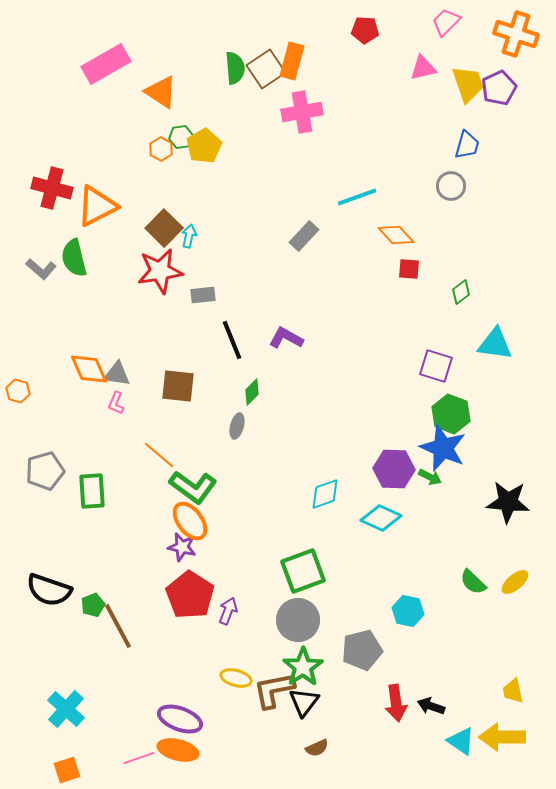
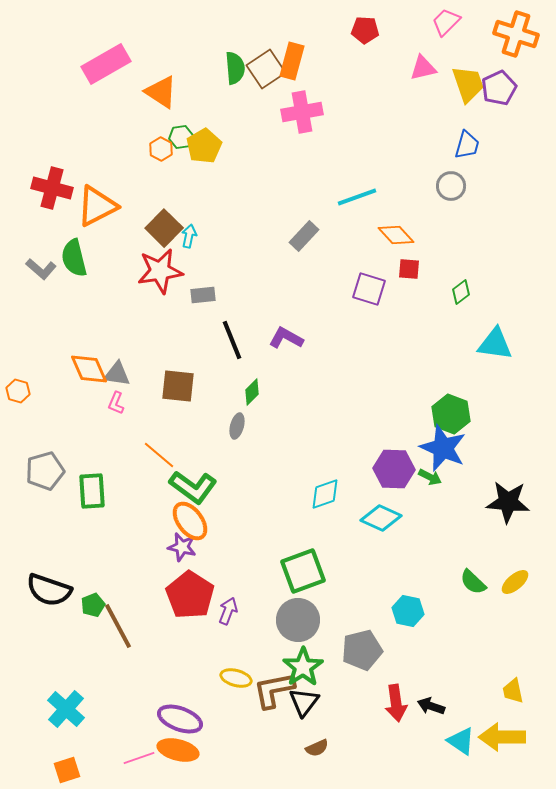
purple square at (436, 366): moved 67 px left, 77 px up
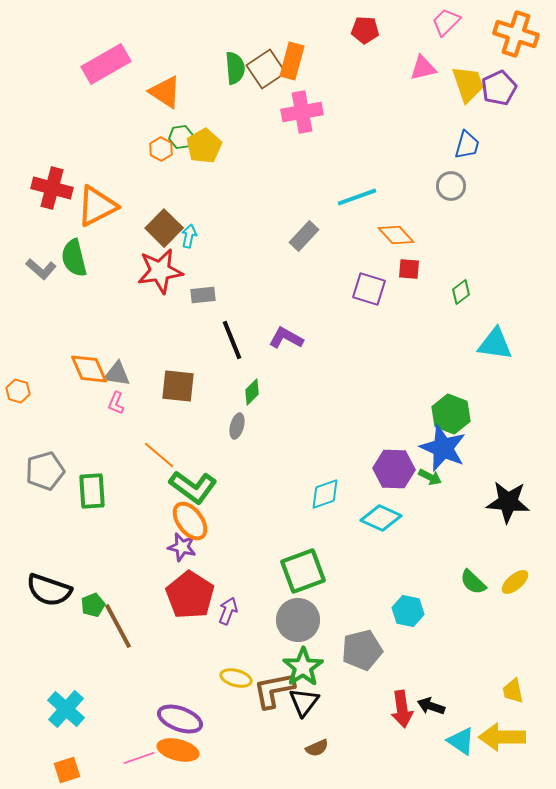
orange triangle at (161, 92): moved 4 px right
red arrow at (396, 703): moved 6 px right, 6 px down
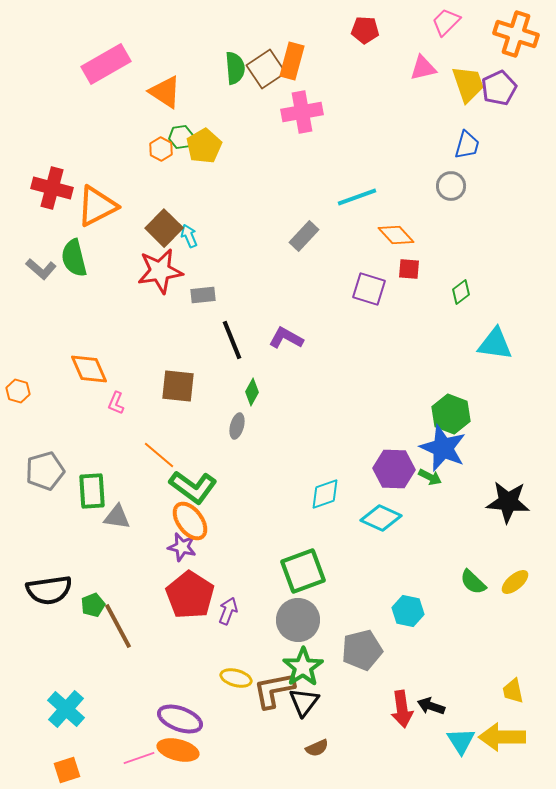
cyan arrow at (189, 236): rotated 35 degrees counterclockwise
gray triangle at (117, 374): moved 143 px down
green diamond at (252, 392): rotated 16 degrees counterclockwise
black semicircle at (49, 590): rotated 27 degrees counterclockwise
cyan triangle at (461, 741): rotated 24 degrees clockwise
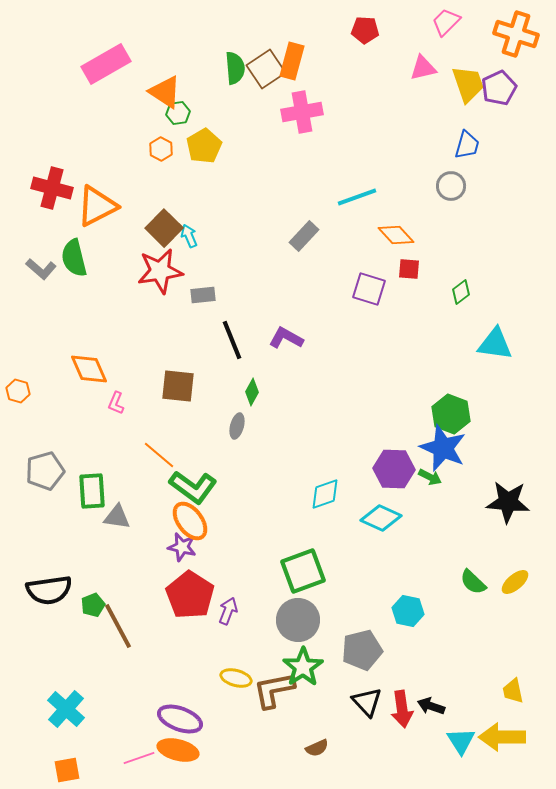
green hexagon at (181, 137): moved 3 px left, 24 px up
black triangle at (304, 702): moved 63 px right; rotated 20 degrees counterclockwise
orange square at (67, 770): rotated 8 degrees clockwise
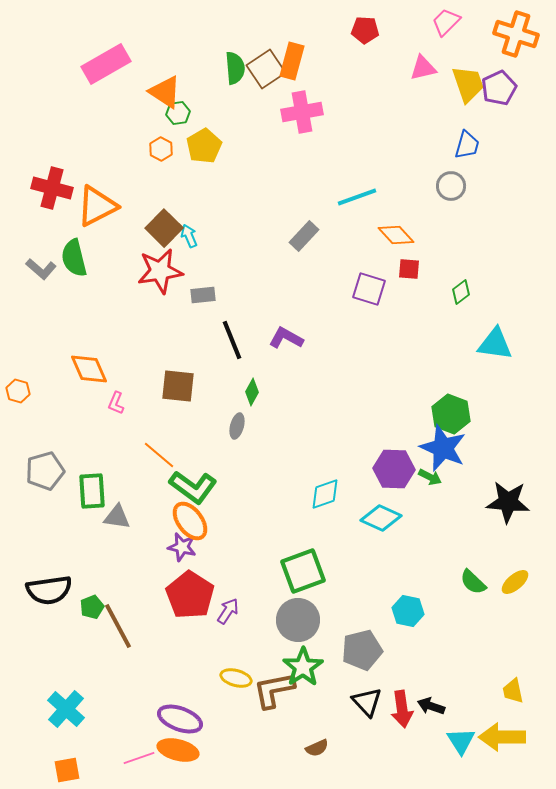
green pentagon at (93, 605): moved 1 px left, 2 px down
purple arrow at (228, 611): rotated 12 degrees clockwise
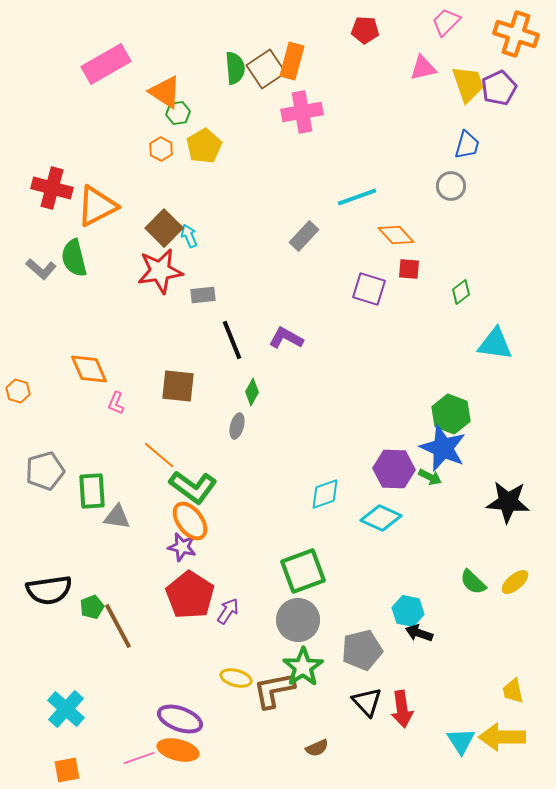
black arrow at (431, 706): moved 12 px left, 73 px up
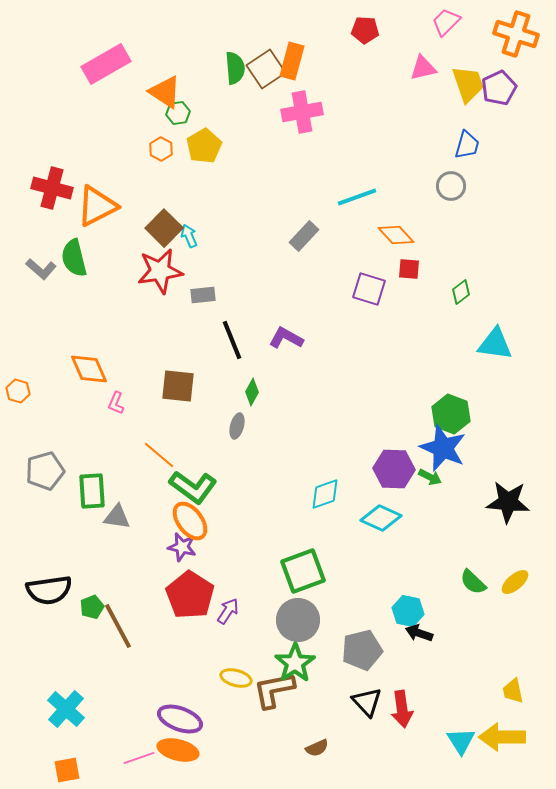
green star at (303, 667): moved 8 px left, 4 px up
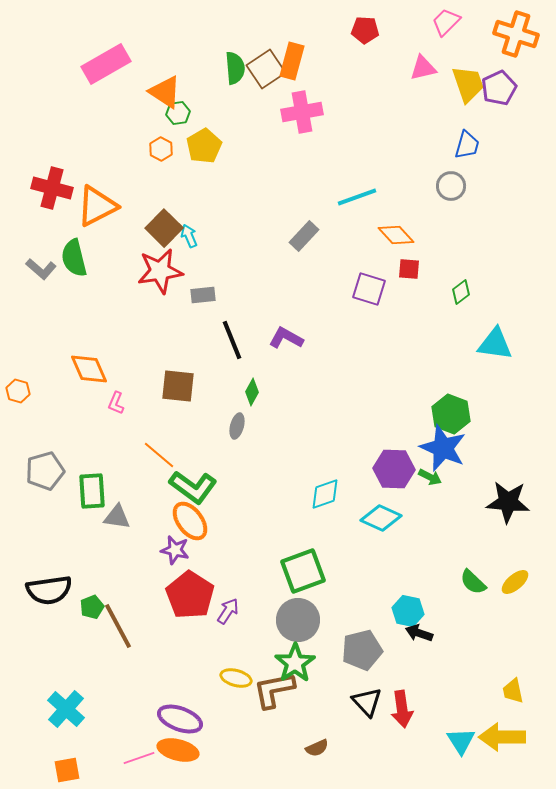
purple star at (182, 547): moved 7 px left, 3 px down
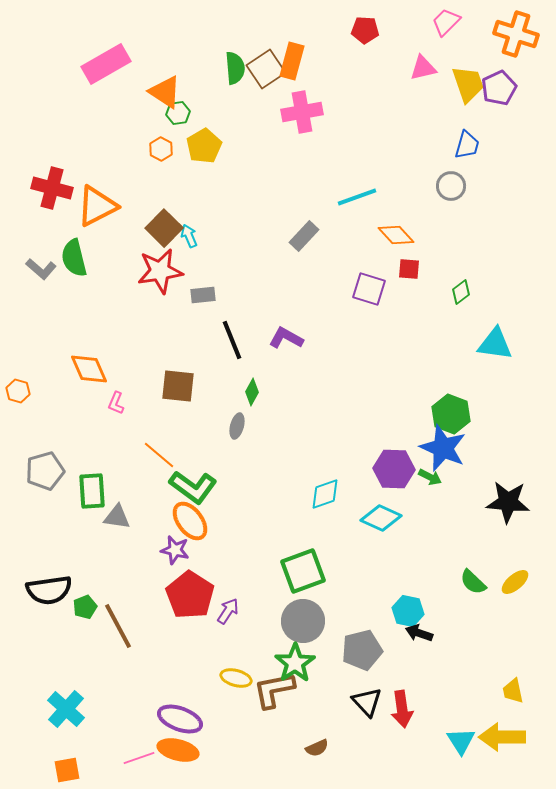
green pentagon at (92, 607): moved 7 px left
gray circle at (298, 620): moved 5 px right, 1 px down
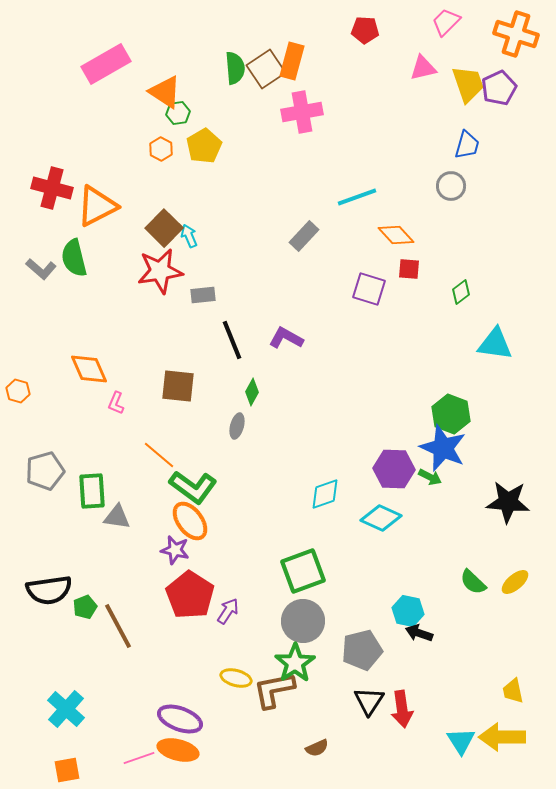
black triangle at (367, 702): moved 2 px right, 1 px up; rotated 16 degrees clockwise
